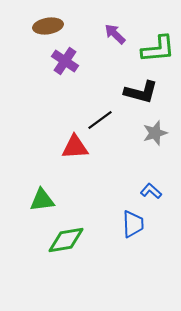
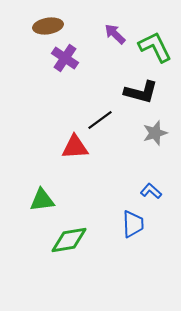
green L-shape: moved 3 px left, 2 px up; rotated 111 degrees counterclockwise
purple cross: moved 3 px up
green diamond: moved 3 px right
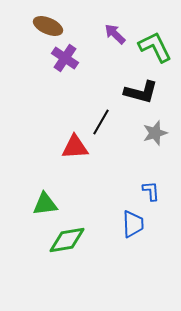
brown ellipse: rotated 32 degrees clockwise
black line: moved 1 px right, 2 px down; rotated 24 degrees counterclockwise
blue L-shape: rotated 45 degrees clockwise
green triangle: moved 3 px right, 4 px down
green diamond: moved 2 px left
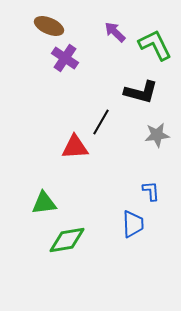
brown ellipse: moved 1 px right
purple arrow: moved 2 px up
green L-shape: moved 2 px up
gray star: moved 2 px right, 2 px down; rotated 10 degrees clockwise
green triangle: moved 1 px left, 1 px up
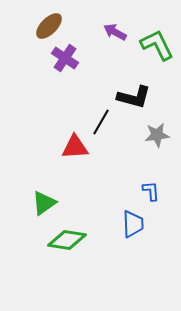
brown ellipse: rotated 68 degrees counterclockwise
purple arrow: rotated 15 degrees counterclockwise
green L-shape: moved 2 px right
black L-shape: moved 7 px left, 5 px down
green triangle: rotated 28 degrees counterclockwise
green diamond: rotated 18 degrees clockwise
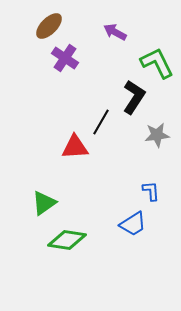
green L-shape: moved 18 px down
black L-shape: rotated 72 degrees counterclockwise
blue trapezoid: rotated 60 degrees clockwise
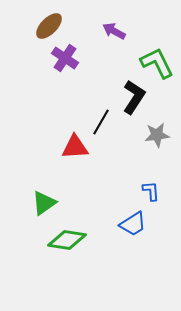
purple arrow: moved 1 px left, 1 px up
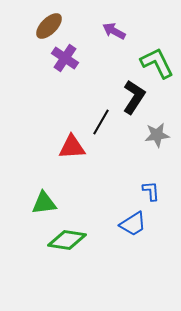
red triangle: moved 3 px left
green triangle: rotated 28 degrees clockwise
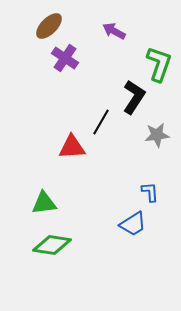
green L-shape: moved 2 px right, 1 px down; rotated 45 degrees clockwise
blue L-shape: moved 1 px left, 1 px down
green diamond: moved 15 px left, 5 px down
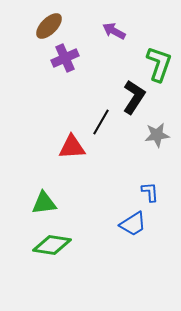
purple cross: rotated 32 degrees clockwise
